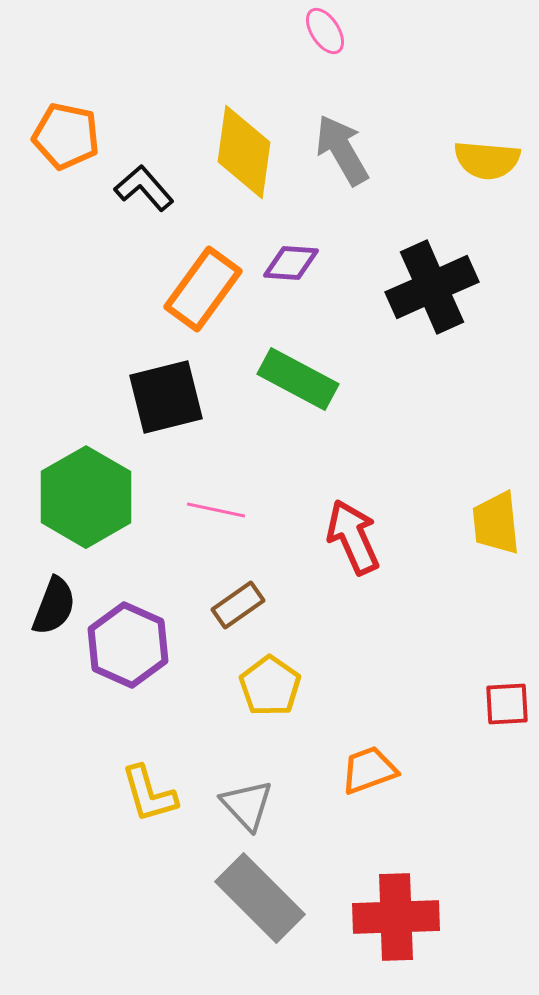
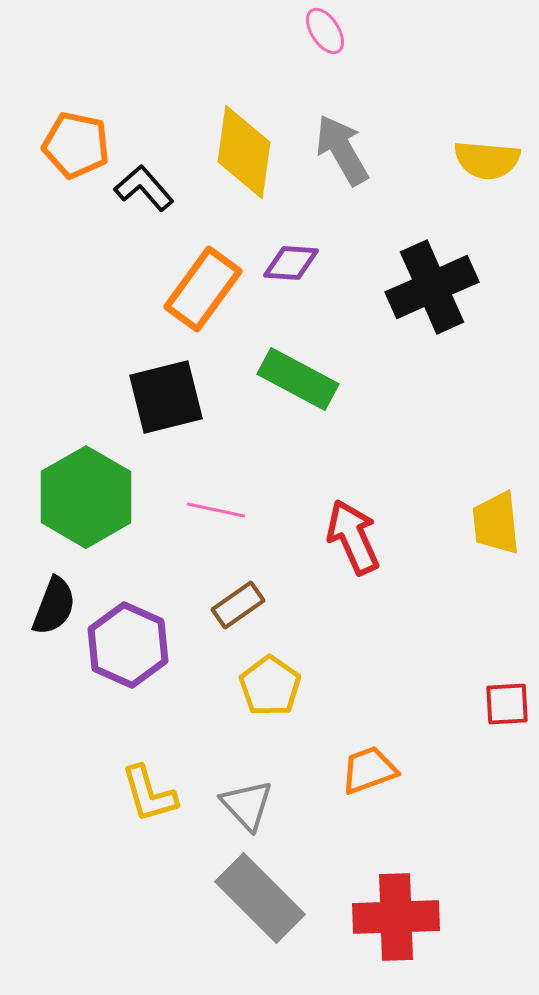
orange pentagon: moved 10 px right, 9 px down
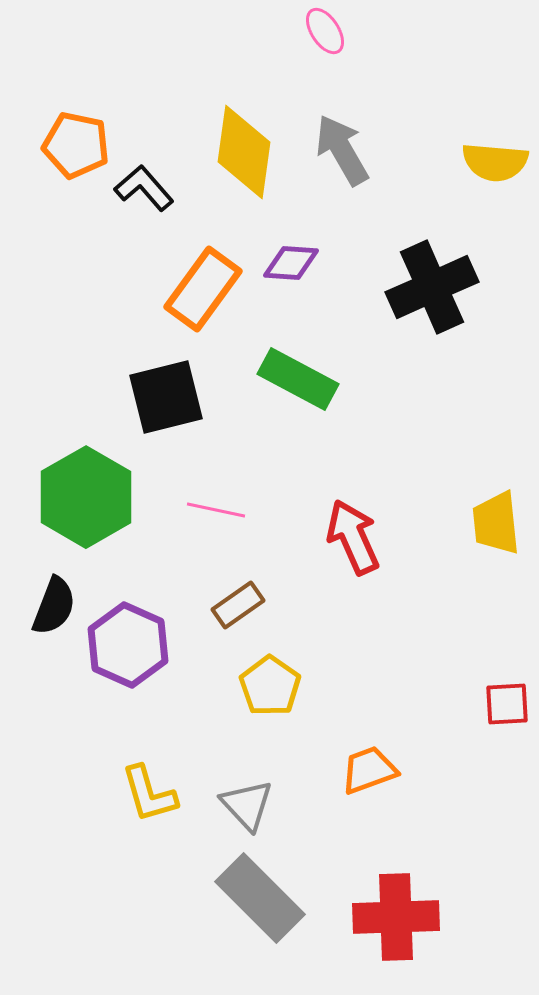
yellow semicircle: moved 8 px right, 2 px down
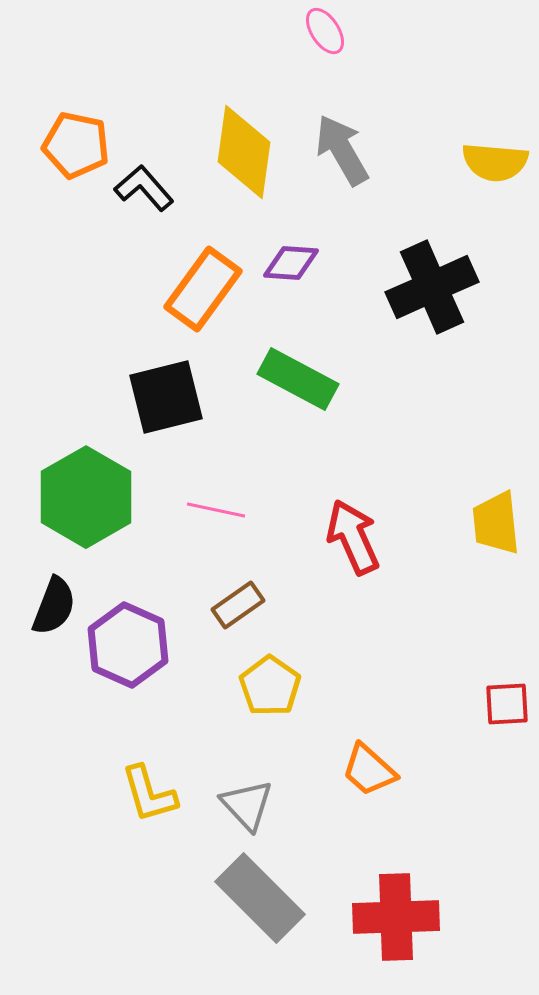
orange trapezoid: rotated 118 degrees counterclockwise
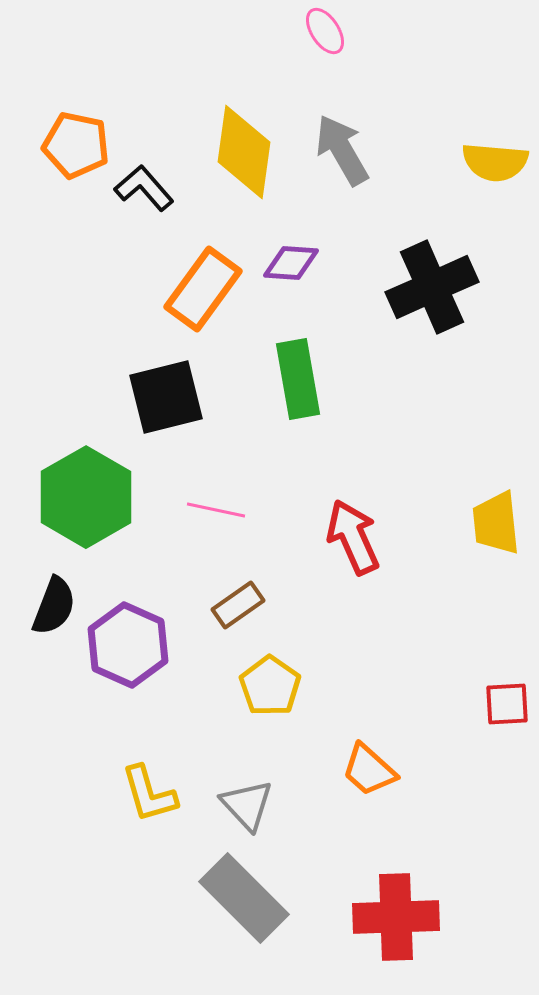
green rectangle: rotated 52 degrees clockwise
gray rectangle: moved 16 px left
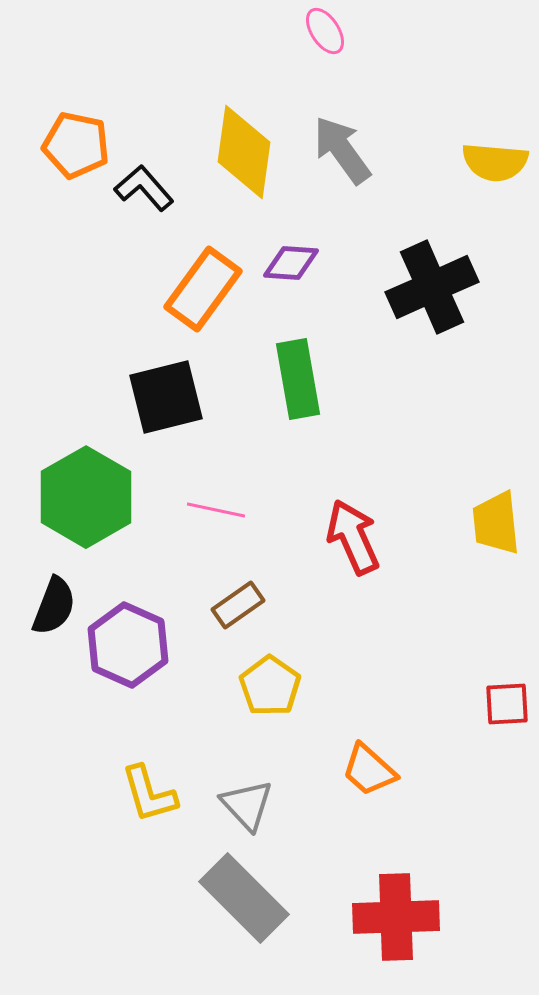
gray arrow: rotated 6 degrees counterclockwise
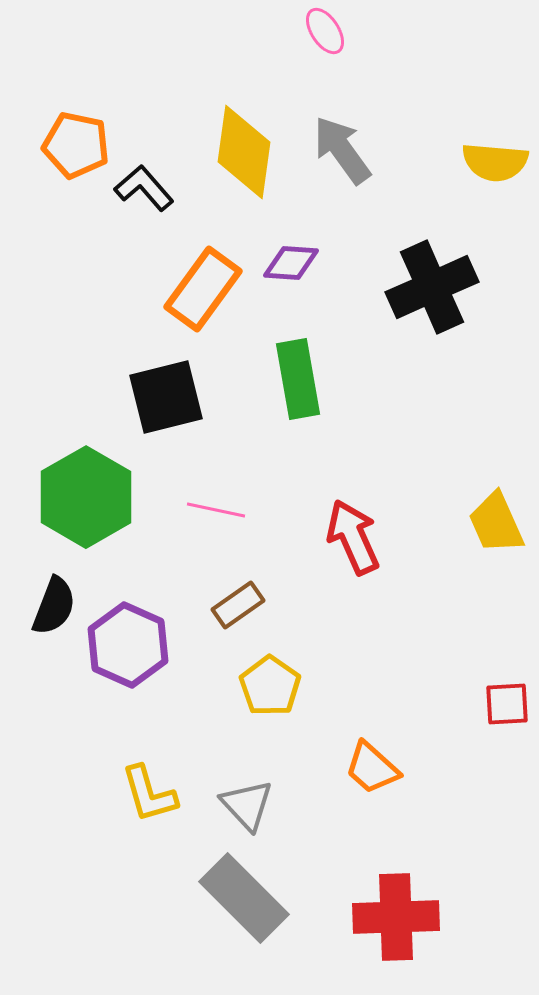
yellow trapezoid: rotated 18 degrees counterclockwise
orange trapezoid: moved 3 px right, 2 px up
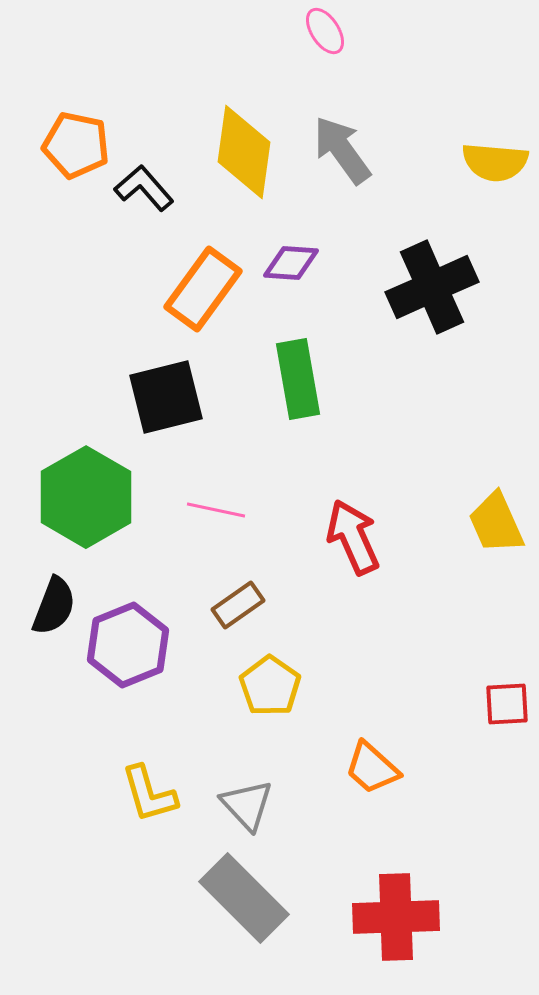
purple hexagon: rotated 14 degrees clockwise
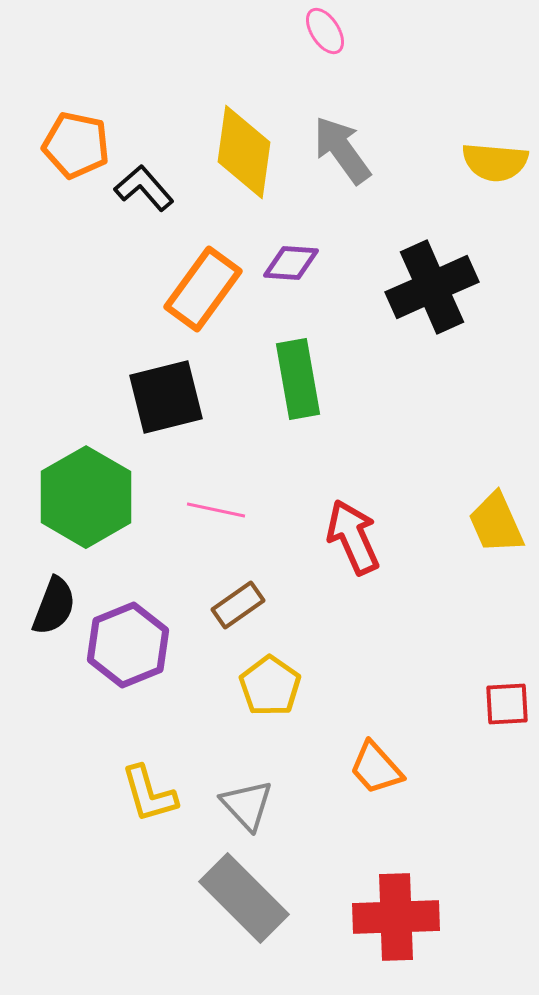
orange trapezoid: moved 4 px right; rotated 6 degrees clockwise
